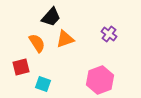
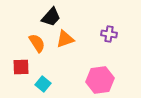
purple cross: rotated 28 degrees counterclockwise
red square: rotated 12 degrees clockwise
pink hexagon: rotated 12 degrees clockwise
cyan square: rotated 21 degrees clockwise
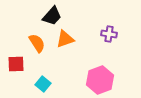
black trapezoid: moved 1 px right, 1 px up
red square: moved 5 px left, 3 px up
pink hexagon: rotated 12 degrees counterclockwise
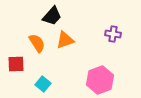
purple cross: moved 4 px right
orange triangle: moved 1 px down
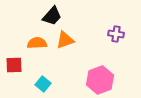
purple cross: moved 3 px right
orange semicircle: rotated 60 degrees counterclockwise
red square: moved 2 px left, 1 px down
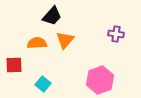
orange triangle: rotated 30 degrees counterclockwise
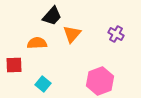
purple cross: rotated 21 degrees clockwise
orange triangle: moved 7 px right, 6 px up
pink hexagon: moved 1 px down
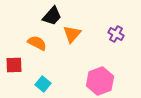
orange semicircle: rotated 30 degrees clockwise
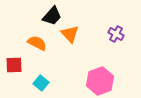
orange triangle: moved 2 px left; rotated 24 degrees counterclockwise
cyan square: moved 2 px left, 1 px up
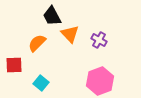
black trapezoid: rotated 110 degrees clockwise
purple cross: moved 17 px left, 6 px down
orange semicircle: rotated 72 degrees counterclockwise
